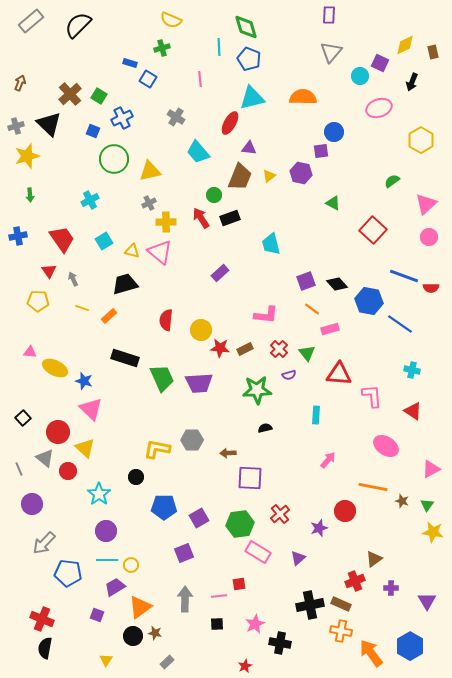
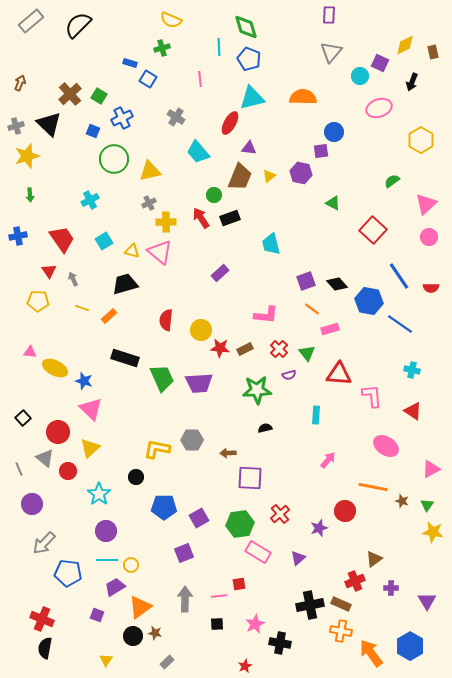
blue line at (404, 276): moved 5 px left; rotated 36 degrees clockwise
yellow triangle at (85, 448): moved 5 px right; rotated 35 degrees clockwise
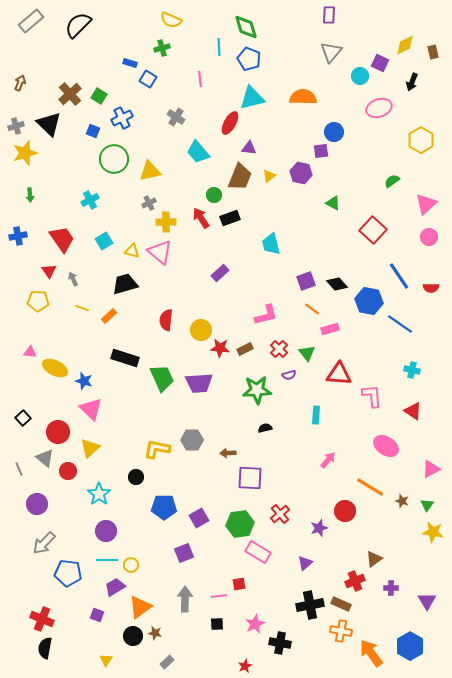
yellow star at (27, 156): moved 2 px left, 3 px up
pink L-shape at (266, 315): rotated 20 degrees counterclockwise
orange line at (373, 487): moved 3 px left; rotated 20 degrees clockwise
purple circle at (32, 504): moved 5 px right
purple triangle at (298, 558): moved 7 px right, 5 px down
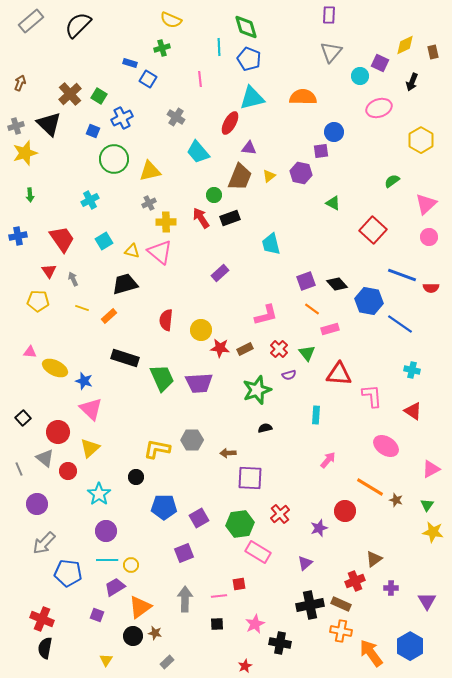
blue line at (399, 276): moved 3 px right, 1 px up; rotated 36 degrees counterclockwise
green star at (257, 390): rotated 16 degrees counterclockwise
brown star at (402, 501): moved 6 px left, 1 px up
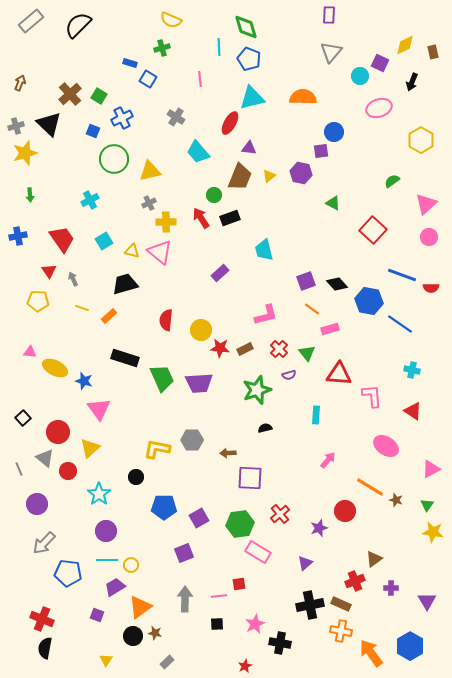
cyan trapezoid at (271, 244): moved 7 px left, 6 px down
pink triangle at (91, 409): moved 8 px right; rotated 10 degrees clockwise
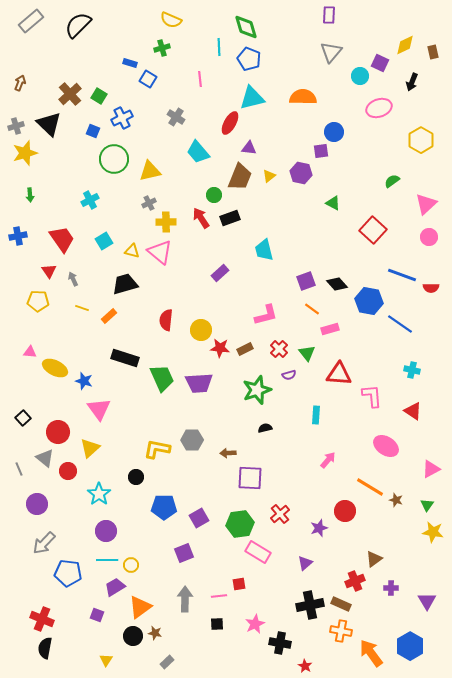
red star at (245, 666): moved 60 px right; rotated 16 degrees counterclockwise
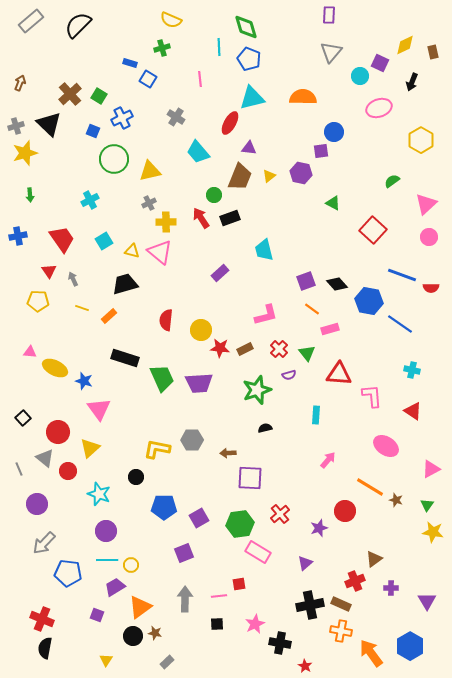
cyan star at (99, 494): rotated 15 degrees counterclockwise
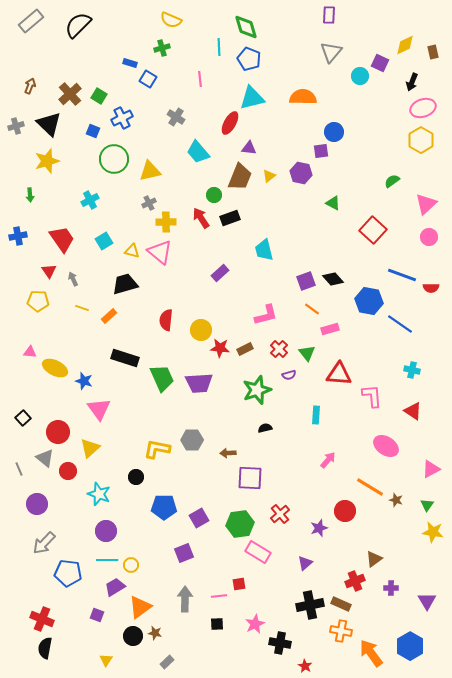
brown arrow at (20, 83): moved 10 px right, 3 px down
pink ellipse at (379, 108): moved 44 px right
yellow star at (25, 153): moved 22 px right, 8 px down
black diamond at (337, 284): moved 4 px left, 5 px up
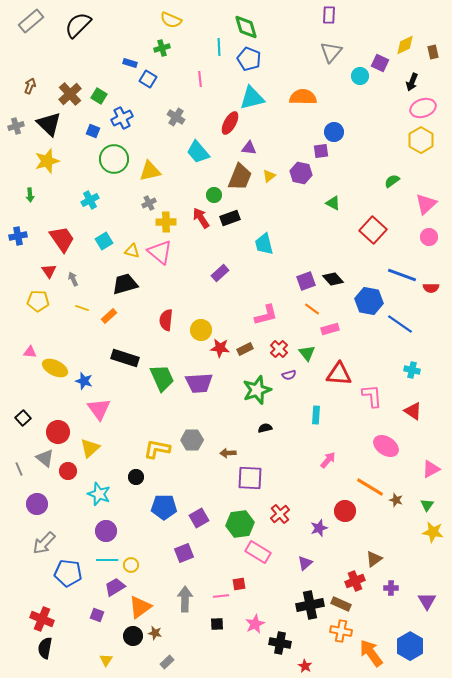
cyan trapezoid at (264, 250): moved 6 px up
pink line at (219, 596): moved 2 px right
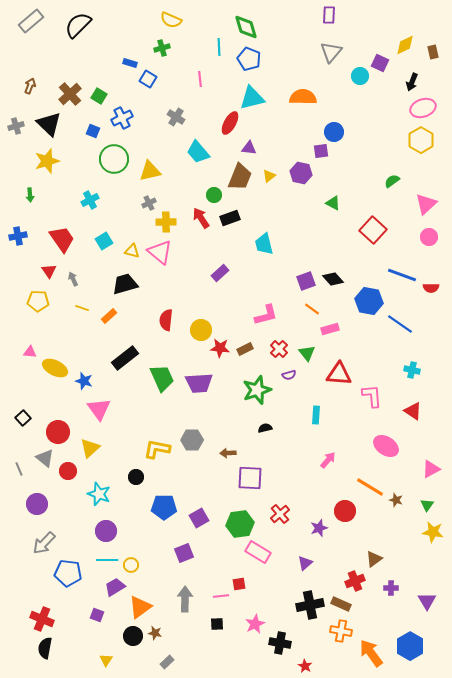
black rectangle at (125, 358): rotated 56 degrees counterclockwise
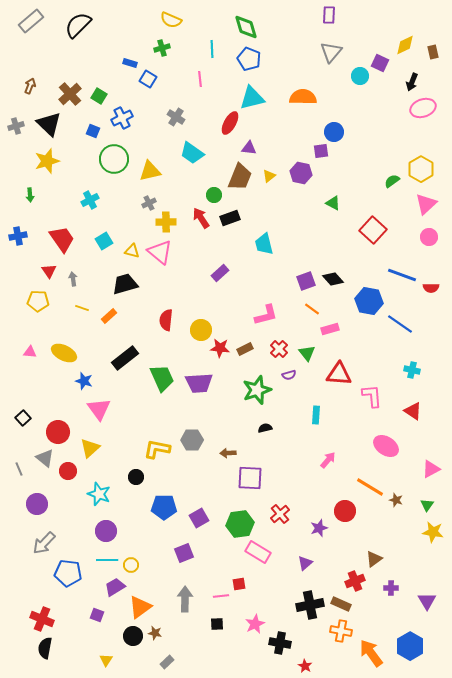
cyan line at (219, 47): moved 7 px left, 2 px down
yellow hexagon at (421, 140): moved 29 px down
cyan trapezoid at (198, 152): moved 6 px left, 1 px down; rotated 15 degrees counterclockwise
gray arrow at (73, 279): rotated 16 degrees clockwise
yellow ellipse at (55, 368): moved 9 px right, 15 px up
